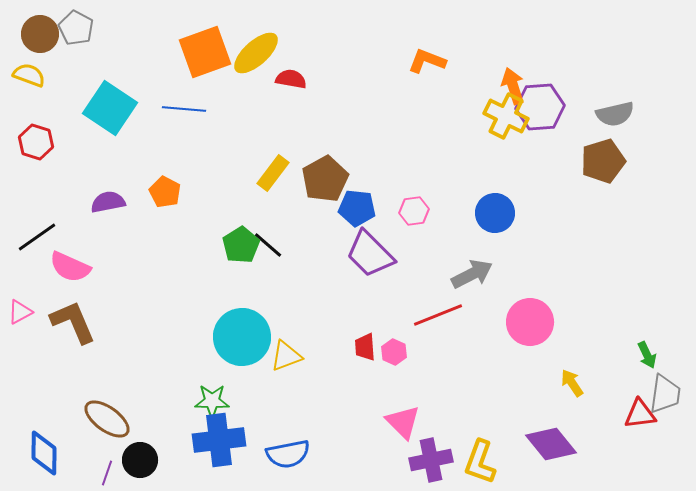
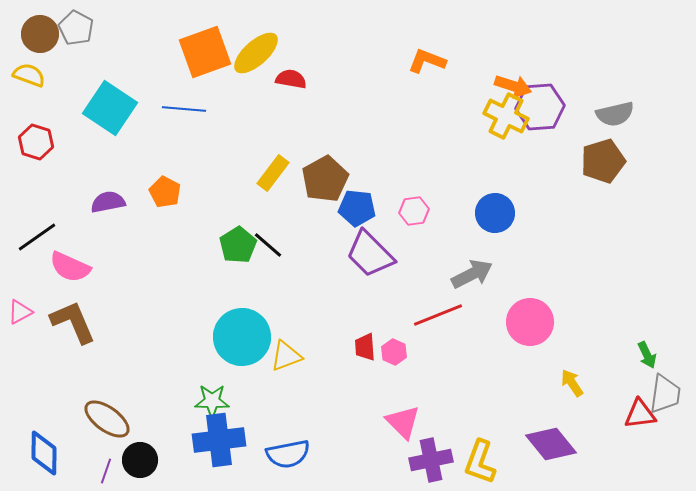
orange arrow at (513, 86): rotated 126 degrees clockwise
green pentagon at (241, 245): moved 3 px left
purple line at (107, 473): moved 1 px left, 2 px up
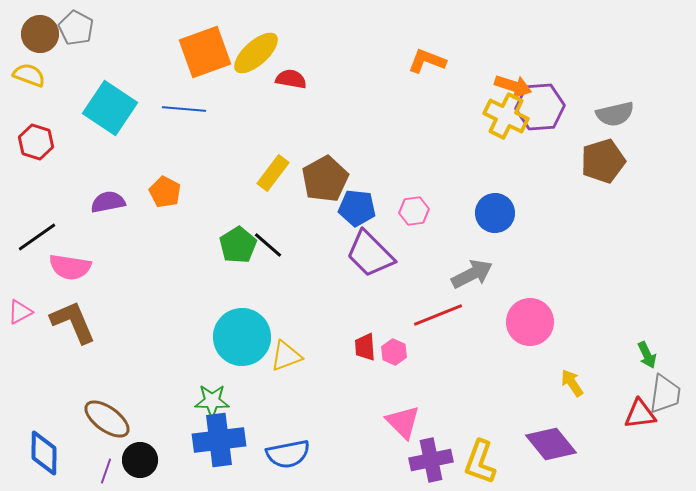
pink semicircle at (70, 267): rotated 15 degrees counterclockwise
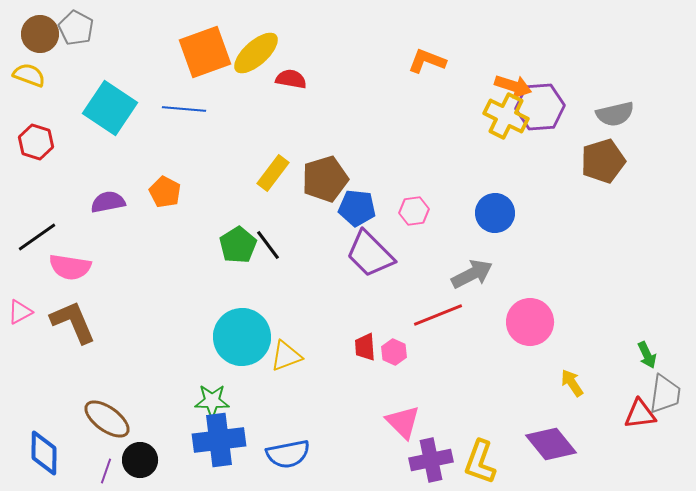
brown pentagon at (325, 179): rotated 12 degrees clockwise
black line at (268, 245): rotated 12 degrees clockwise
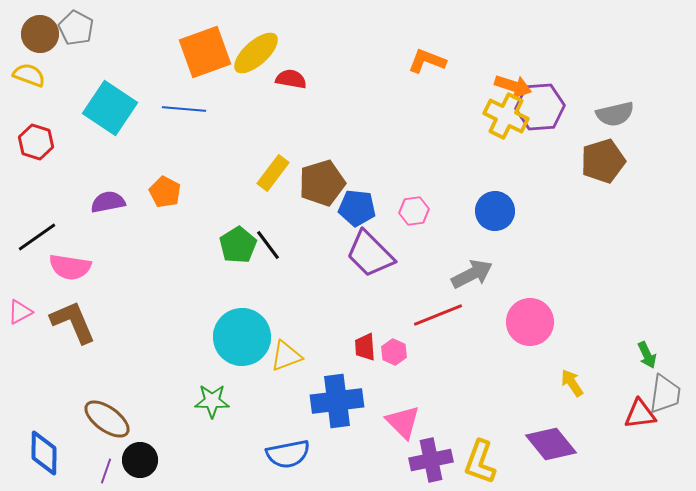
brown pentagon at (325, 179): moved 3 px left, 4 px down
blue circle at (495, 213): moved 2 px up
blue cross at (219, 440): moved 118 px right, 39 px up
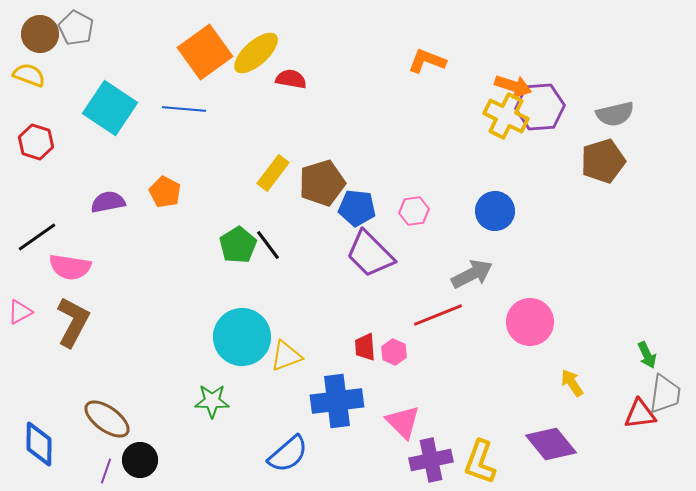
orange square at (205, 52): rotated 16 degrees counterclockwise
brown L-shape at (73, 322): rotated 51 degrees clockwise
blue diamond at (44, 453): moved 5 px left, 9 px up
blue semicircle at (288, 454): rotated 30 degrees counterclockwise
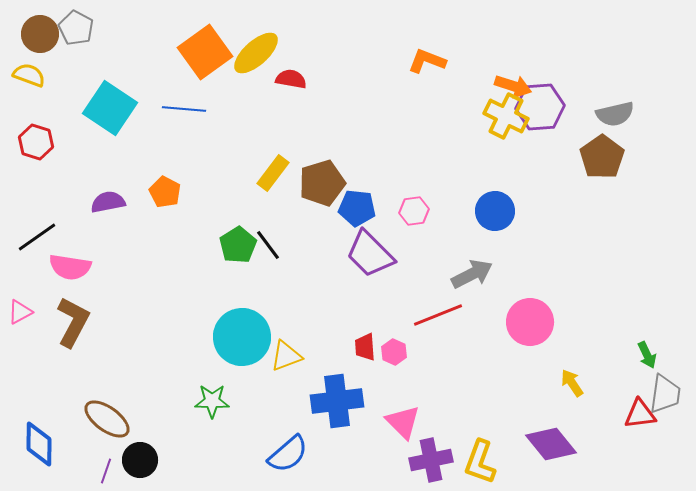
brown pentagon at (603, 161): moved 1 px left, 4 px up; rotated 18 degrees counterclockwise
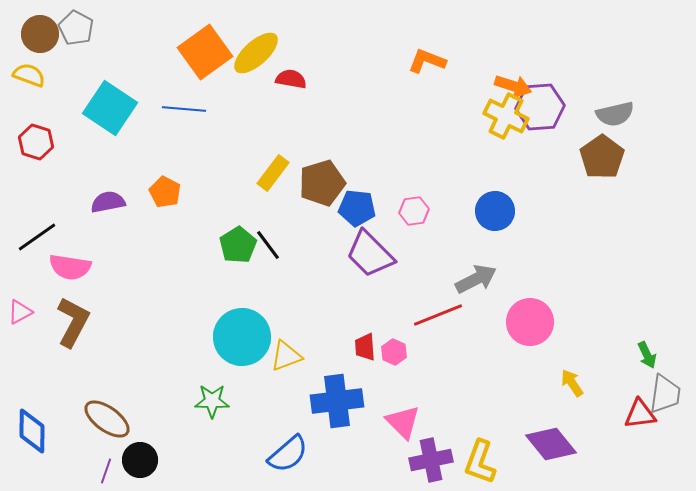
gray arrow at (472, 274): moved 4 px right, 5 px down
blue diamond at (39, 444): moved 7 px left, 13 px up
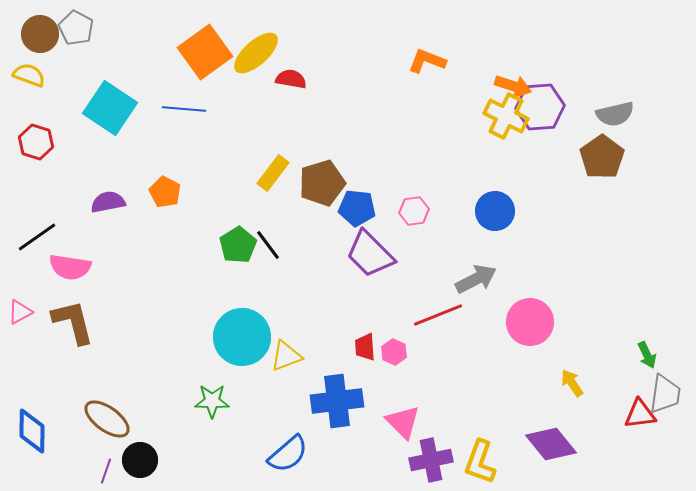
brown L-shape at (73, 322): rotated 42 degrees counterclockwise
